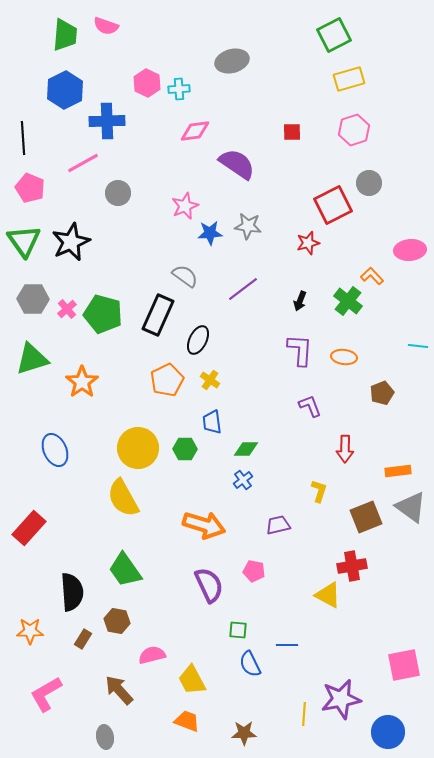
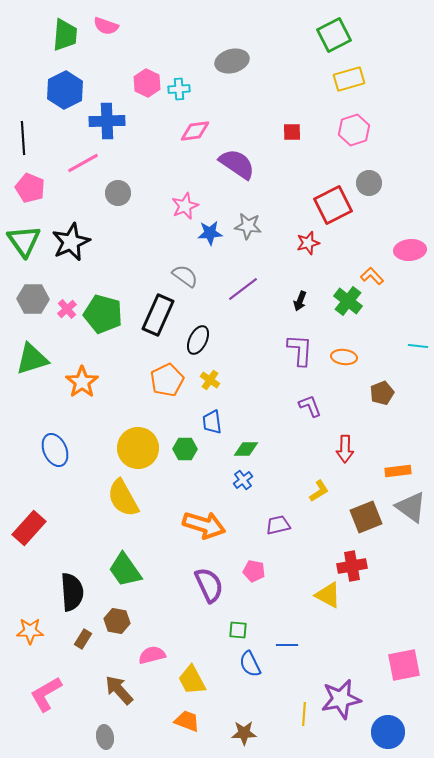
yellow L-shape at (319, 491): rotated 40 degrees clockwise
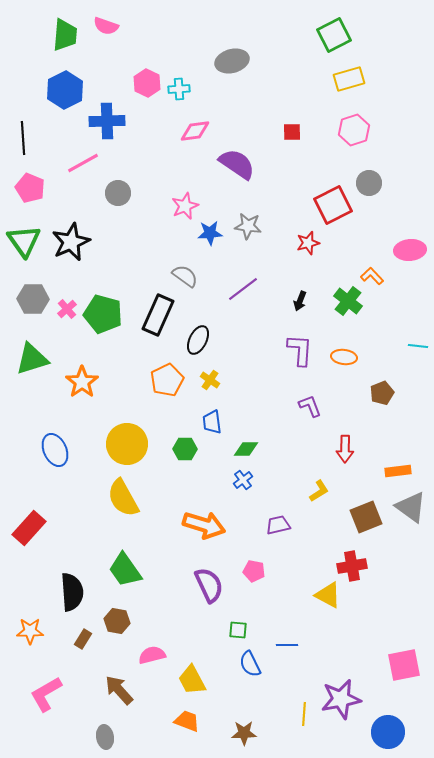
yellow circle at (138, 448): moved 11 px left, 4 px up
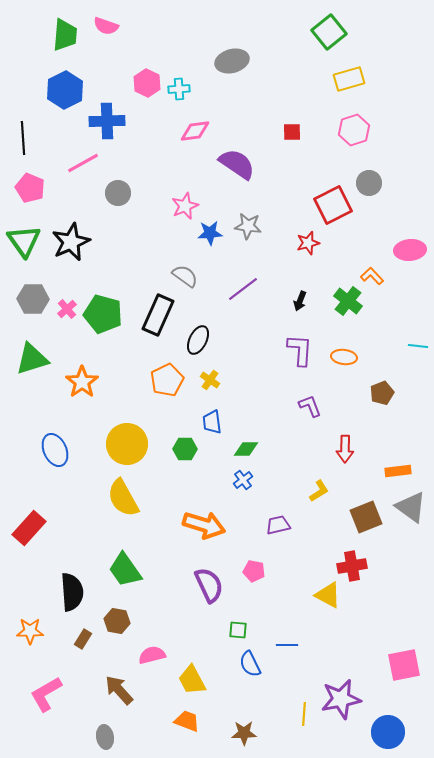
green square at (334, 35): moved 5 px left, 3 px up; rotated 12 degrees counterclockwise
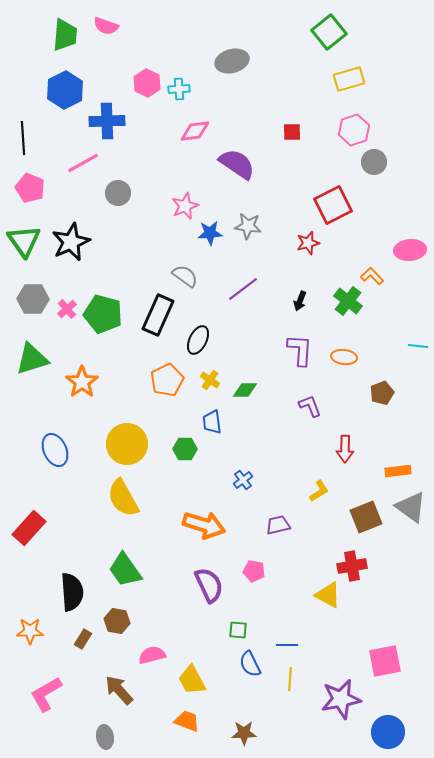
gray circle at (369, 183): moved 5 px right, 21 px up
green diamond at (246, 449): moved 1 px left, 59 px up
pink square at (404, 665): moved 19 px left, 4 px up
yellow line at (304, 714): moved 14 px left, 35 px up
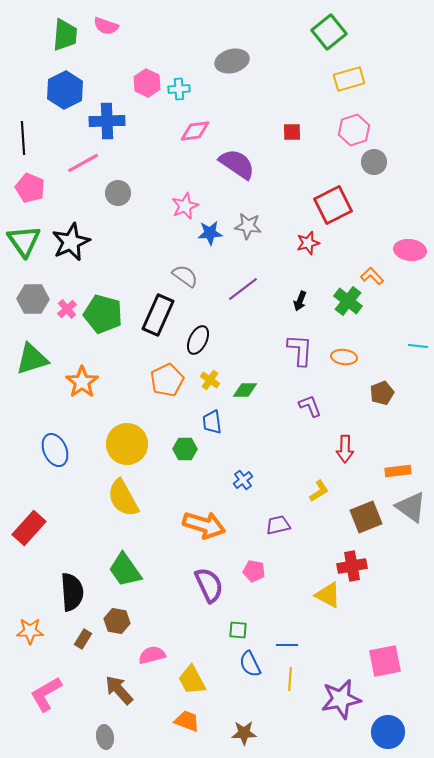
pink ellipse at (410, 250): rotated 12 degrees clockwise
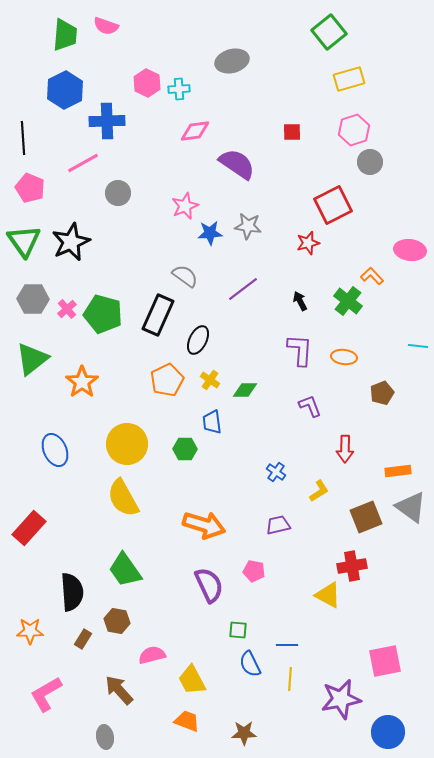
gray circle at (374, 162): moved 4 px left
black arrow at (300, 301): rotated 132 degrees clockwise
green triangle at (32, 359): rotated 21 degrees counterclockwise
blue cross at (243, 480): moved 33 px right, 8 px up; rotated 18 degrees counterclockwise
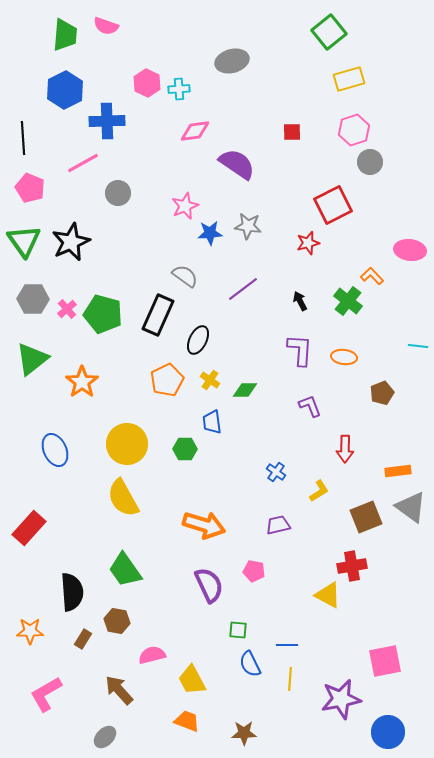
gray ellipse at (105, 737): rotated 55 degrees clockwise
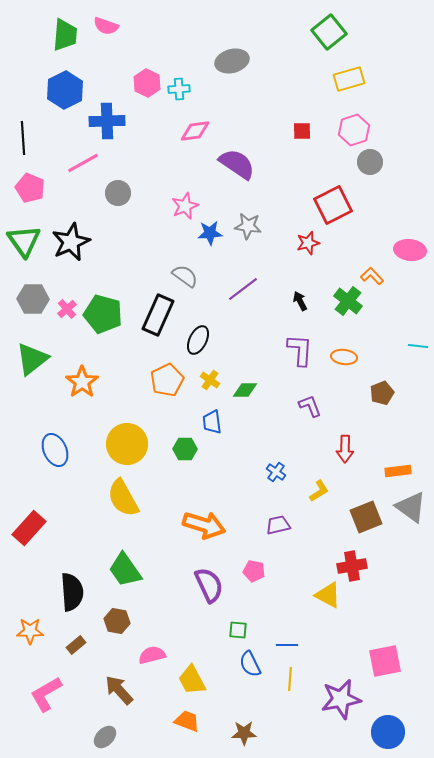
red square at (292, 132): moved 10 px right, 1 px up
brown rectangle at (83, 639): moved 7 px left, 6 px down; rotated 18 degrees clockwise
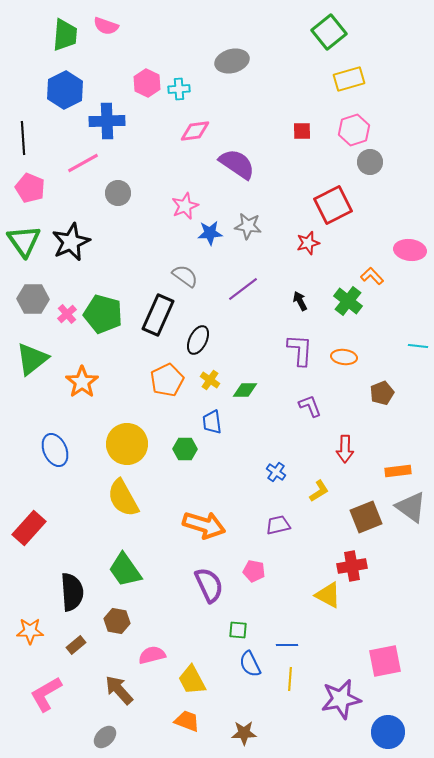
pink cross at (67, 309): moved 5 px down
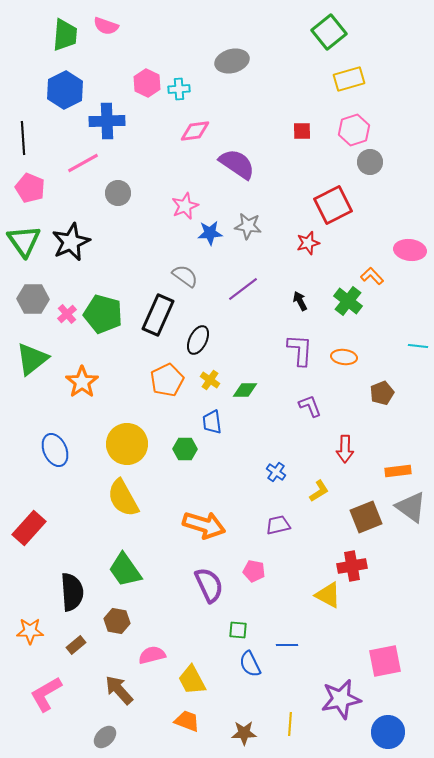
yellow line at (290, 679): moved 45 px down
